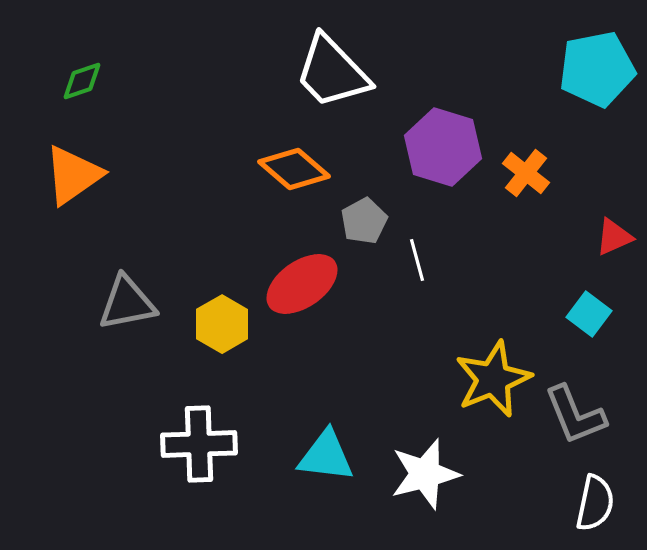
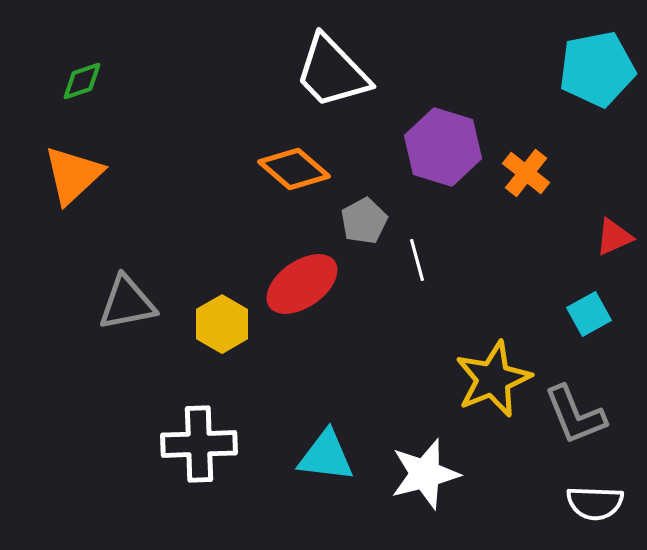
orange triangle: rotated 8 degrees counterclockwise
cyan square: rotated 24 degrees clockwise
white semicircle: rotated 80 degrees clockwise
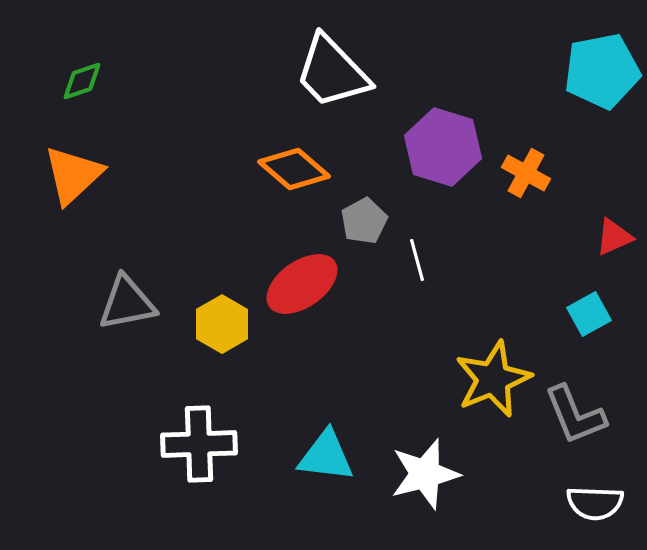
cyan pentagon: moved 5 px right, 2 px down
orange cross: rotated 9 degrees counterclockwise
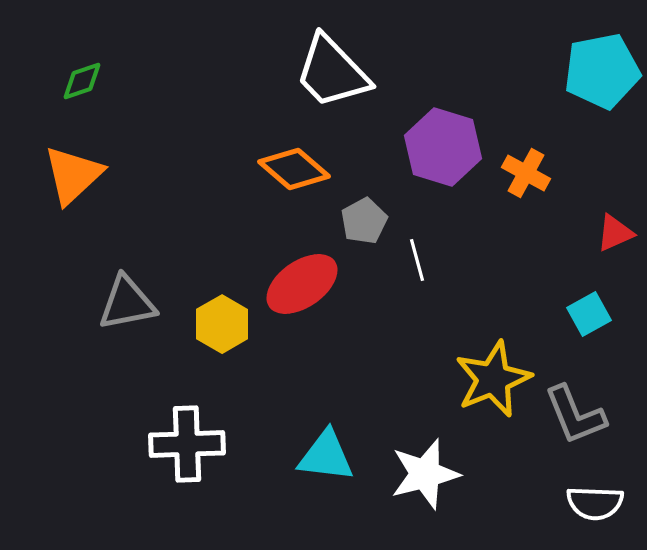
red triangle: moved 1 px right, 4 px up
white cross: moved 12 px left
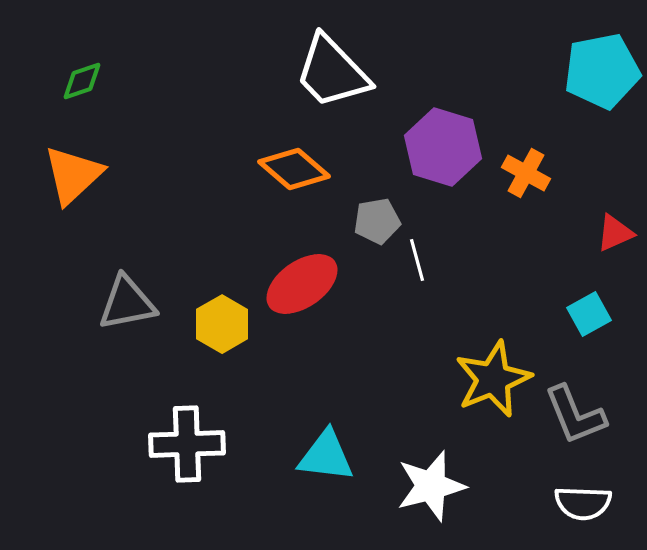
gray pentagon: moved 13 px right; rotated 18 degrees clockwise
white star: moved 6 px right, 12 px down
white semicircle: moved 12 px left
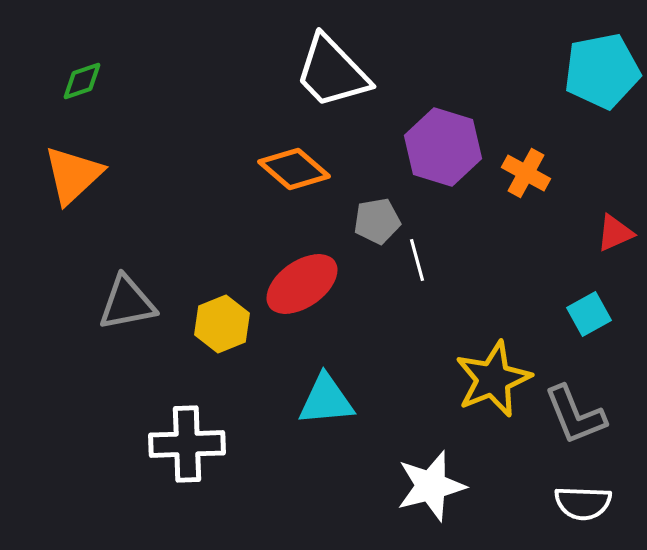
yellow hexagon: rotated 8 degrees clockwise
cyan triangle: moved 56 px up; rotated 12 degrees counterclockwise
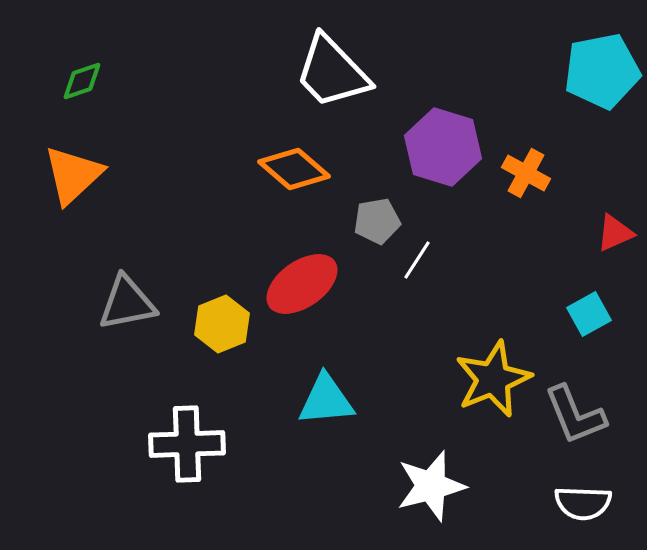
white line: rotated 48 degrees clockwise
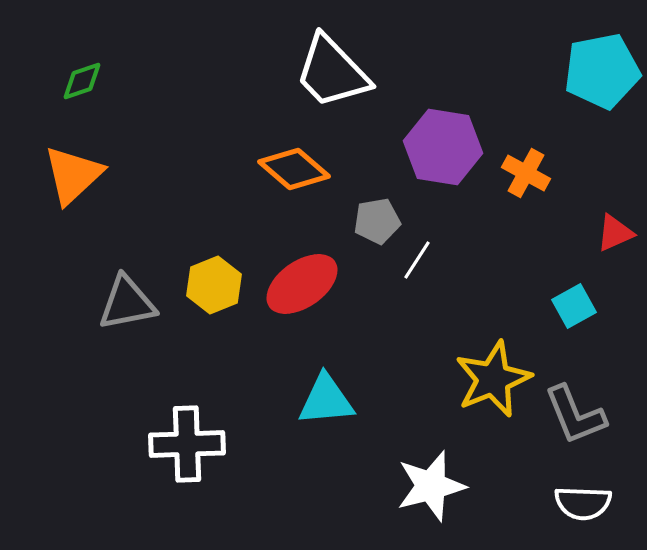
purple hexagon: rotated 8 degrees counterclockwise
cyan square: moved 15 px left, 8 px up
yellow hexagon: moved 8 px left, 39 px up
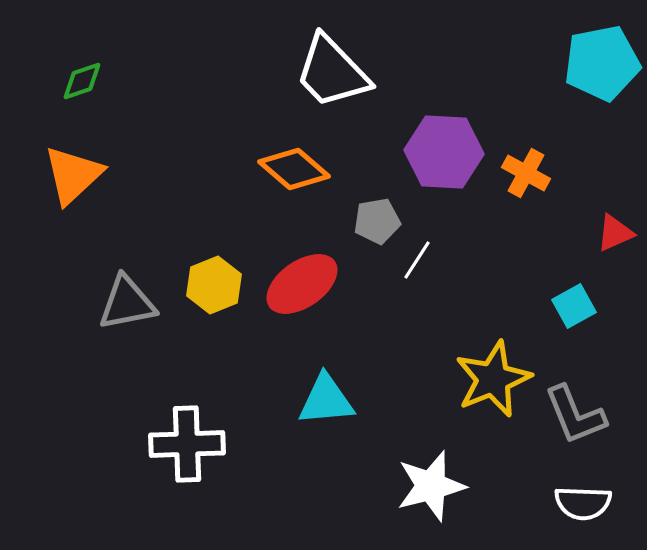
cyan pentagon: moved 8 px up
purple hexagon: moved 1 px right, 5 px down; rotated 6 degrees counterclockwise
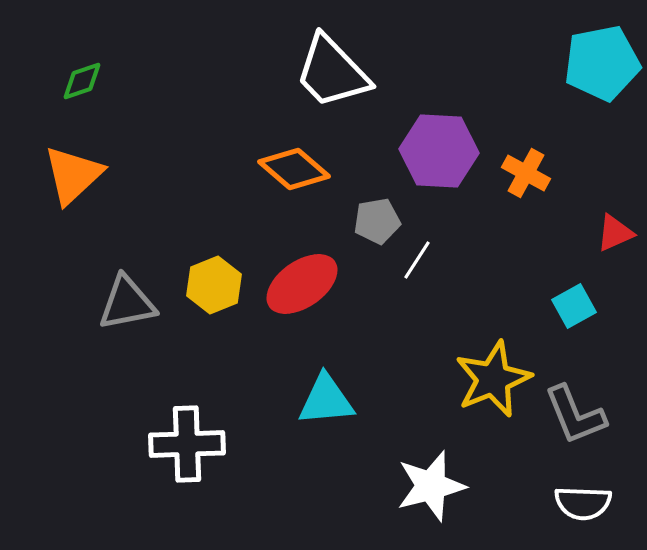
purple hexagon: moved 5 px left, 1 px up
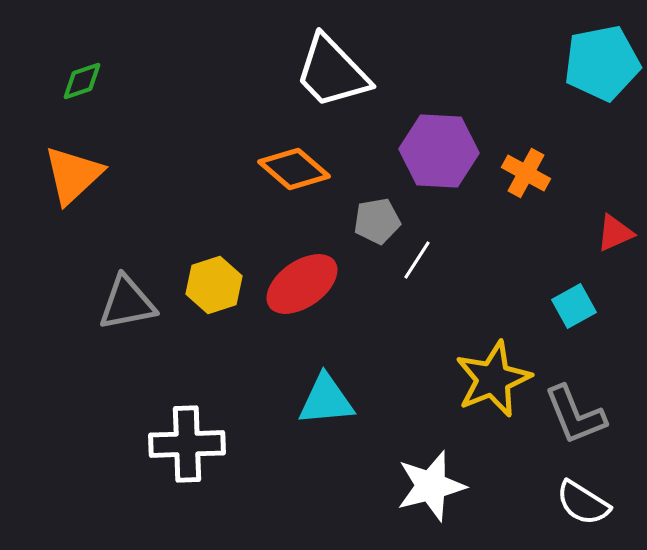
yellow hexagon: rotated 4 degrees clockwise
white semicircle: rotated 30 degrees clockwise
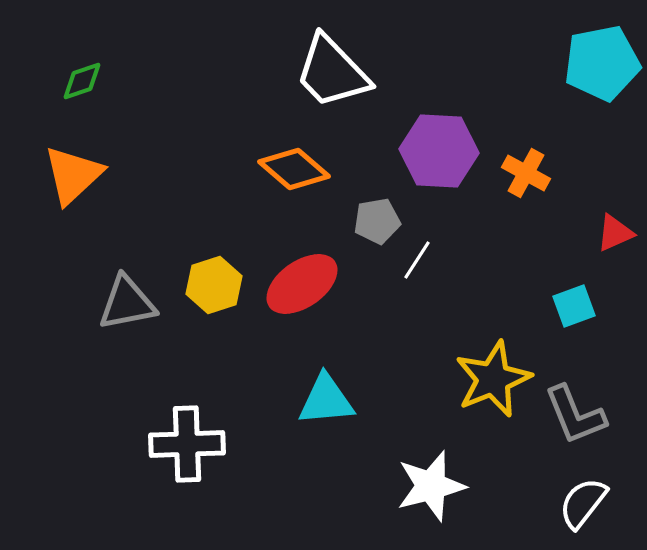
cyan square: rotated 9 degrees clockwise
white semicircle: rotated 96 degrees clockwise
